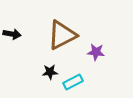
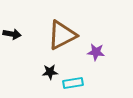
cyan rectangle: moved 1 px down; rotated 18 degrees clockwise
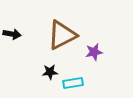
purple star: moved 2 px left; rotated 18 degrees counterclockwise
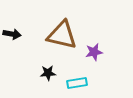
brown triangle: rotated 40 degrees clockwise
black star: moved 2 px left, 1 px down
cyan rectangle: moved 4 px right
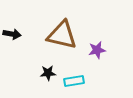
purple star: moved 3 px right, 2 px up
cyan rectangle: moved 3 px left, 2 px up
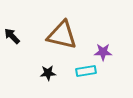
black arrow: moved 2 px down; rotated 144 degrees counterclockwise
purple star: moved 6 px right, 2 px down; rotated 12 degrees clockwise
cyan rectangle: moved 12 px right, 10 px up
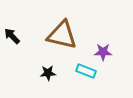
cyan rectangle: rotated 30 degrees clockwise
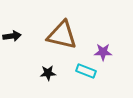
black arrow: rotated 126 degrees clockwise
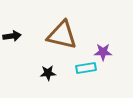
cyan rectangle: moved 3 px up; rotated 30 degrees counterclockwise
